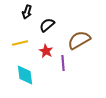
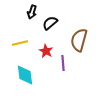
black arrow: moved 5 px right
black semicircle: moved 3 px right, 2 px up
brown semicircle: rotated 45 degrees counterclockwise
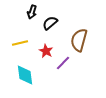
purple line: rotated 49 degrees clockwise
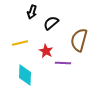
black semicircle: moved 1 px right
purple line: rotated 49 degrees clockwise
cyan diamond: rotated 10 degrees clockwise
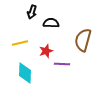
black semicircle: rotated 42 degrees clockwise
brown semicircle: moved 4 px right
red star: rotated 24 degrees clockwise
purple line: moved 1 px left, 1 px down
cyan diamond: moved 2 px up
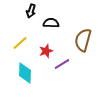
black arrow: moved 1 px left, 1 px up
yellow line: rotated 28 degrees counterclockwise
purple line: rotated 35 degrees counterclockwise
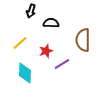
brown semicircle: rotated 15 degrees counterclockwise
